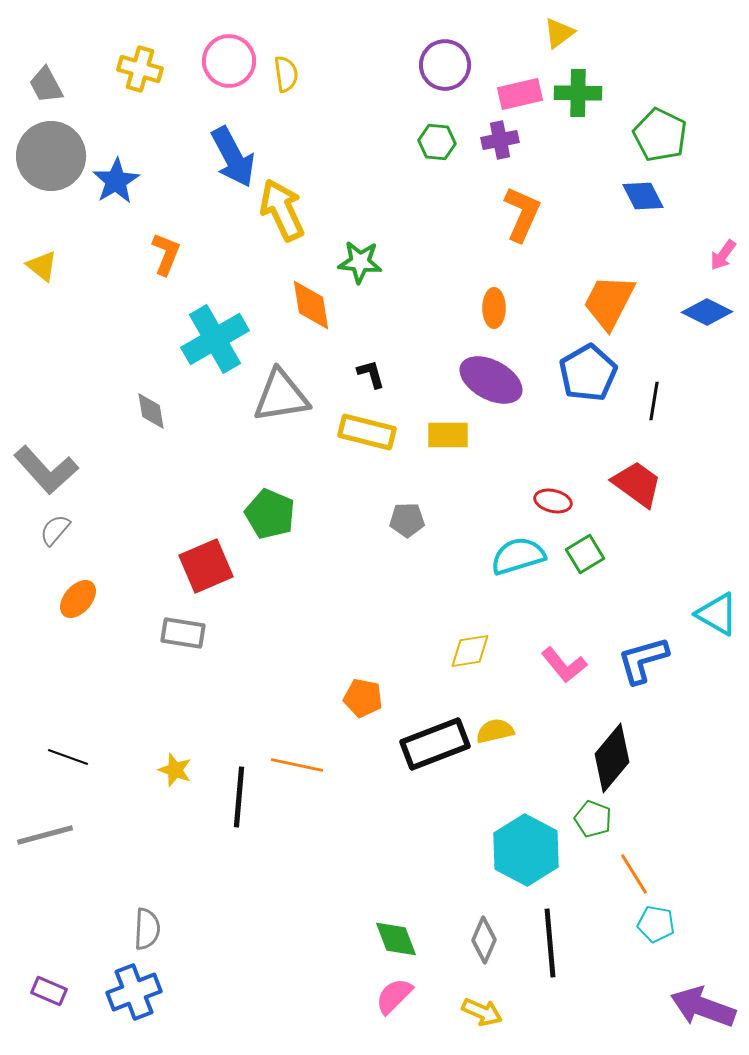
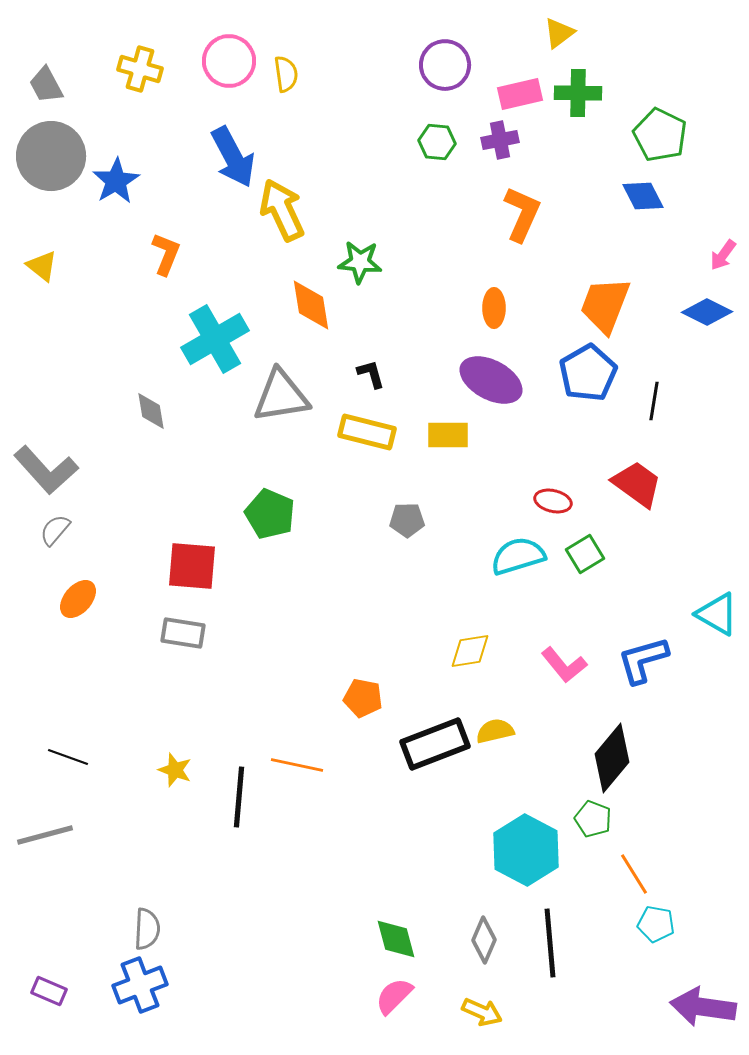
orange trapezoid at (609, 302): moved 4 px left, 3 px down; rotated 6 degrees counterclockwise
red square at (206, 566): moved 14 px left; rotated 28 degrees clockwise
green diamond at (396, 939): rotated 6 degrees clockwise
blue cross at (134, 992): moved 6 px right, 7 px up
purple arrow at (703, 1007): rotated 12 degrees counterclockwise
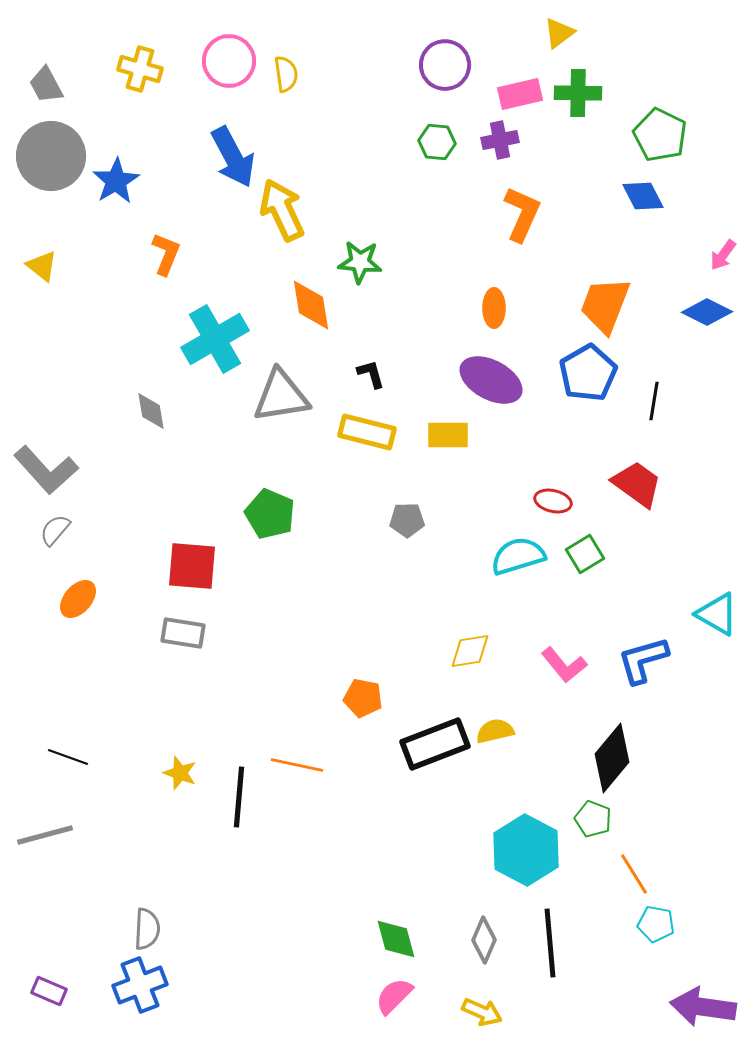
yellow star at (175, 770): moved 5 px right, 3 px down
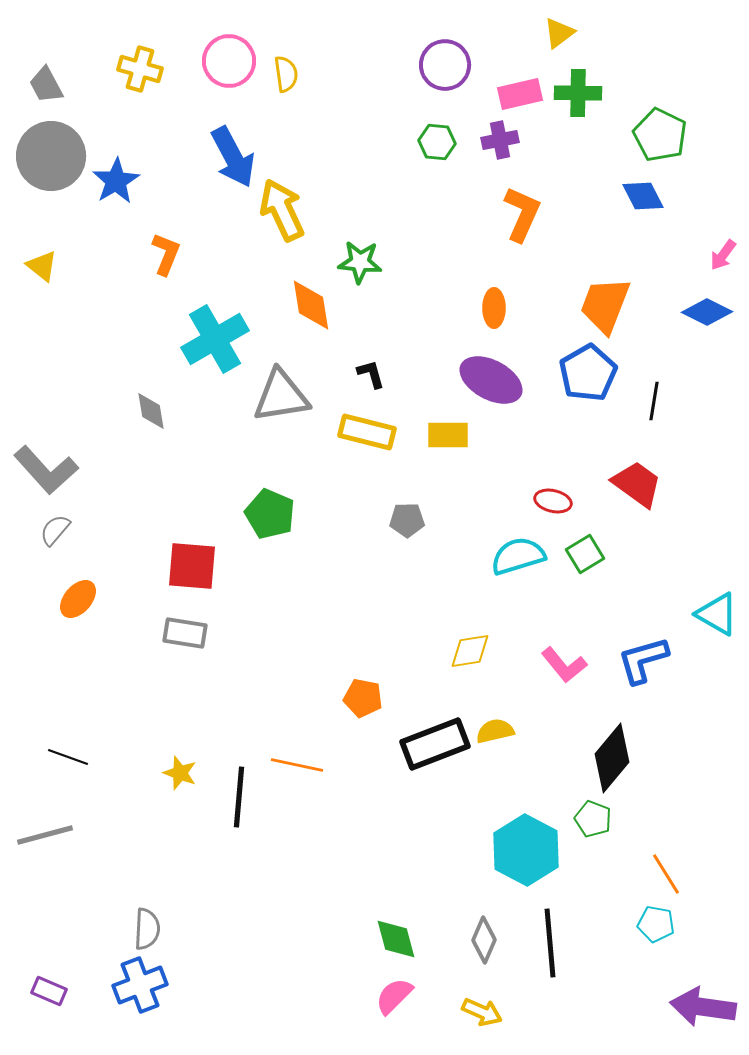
gray rectangle at (183, 633): moved 2 px right
orange line at (634, 874): moved 32 px right
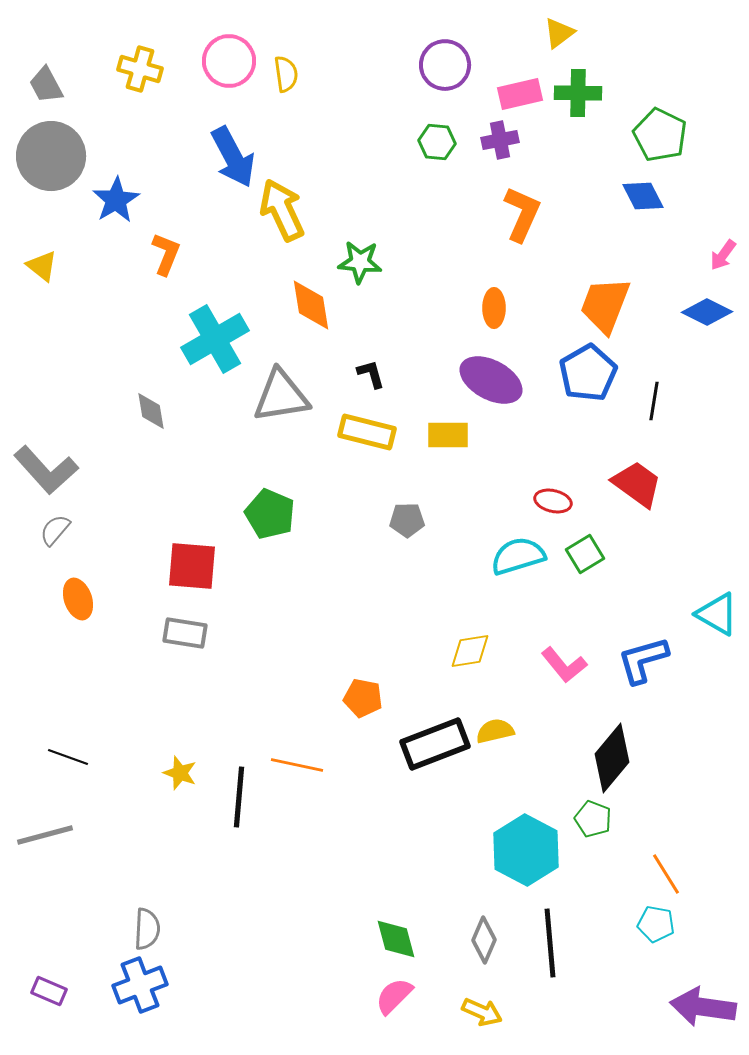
blue star at (116, 181): moved 19 px down
orange ellipse at (78, 599): rotated 60 degrees counterclockwise
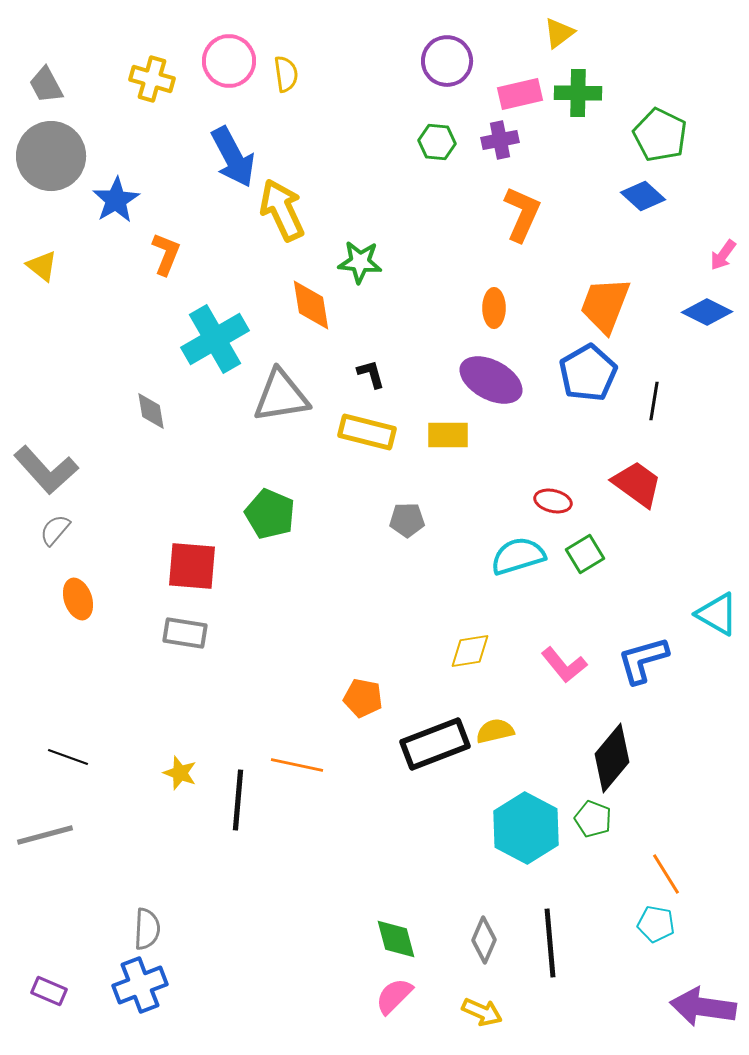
purple circle at (445, 65): moved 2 px right, 4 px up
yellow cross at (140, 69): moved 12 px right, 10 px down
blue diamond at (643, 196): rotated 21 degrees counterclockwise
black line at (239, 797): moved 1 px left, 3 px down
cyan hexagon at (526, 850): moved 22 px up
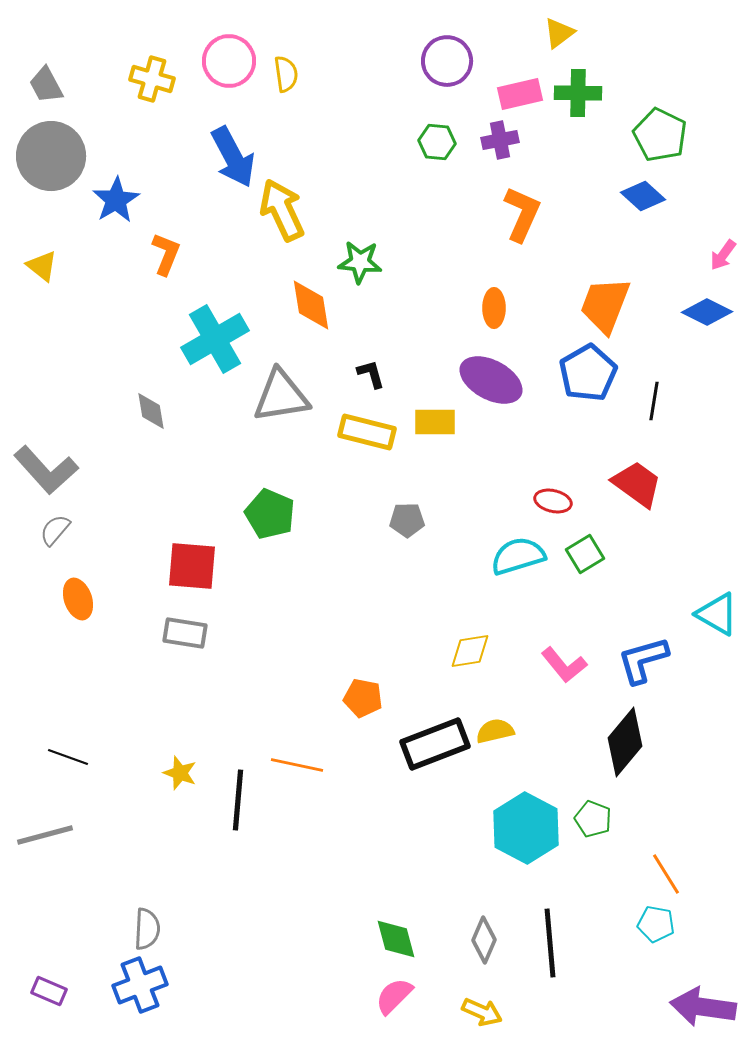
yellow rectangle at (448, 435): moved 13 px left, 13 px up
black diamond at (612, 758): moved 13 px right, 16 px up
